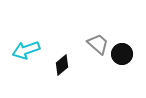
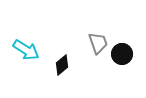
gray trapezoid: moved 1 px up; rotated 30 degrees clockwise
cyan arrow: rotated 128 degrees counterclockwise
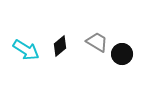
gray trapezoid: moved 1 px left, 1 px up; rotated 40 degrees counterclockwise
black diamond: moved 2 px left, 19 px up
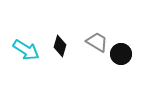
black diamond: rotated 35 degrees counterclockwise
black circle: moved 1 px left
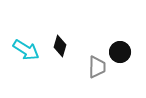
gray trapezoid: moved 25 px down; rotated 60 degrees clockwise
black circle: moved 1 px left, 2 px up
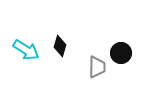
black circle: moved 1 px right, 1 px down
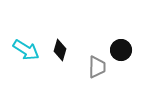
black diamond: moved 4 px down
black circle: moved 3 px up
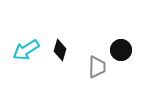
cyan arrow: rotated 116 degrees clockwise
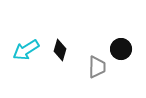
black circle: moved 1 px up
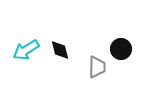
black diamond: rotated 30 degrees counterclockwise
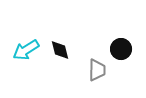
gray trapezoid: moved 3 px down
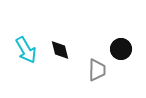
cyan arrow: rotated 88 degrees counterclockwise
